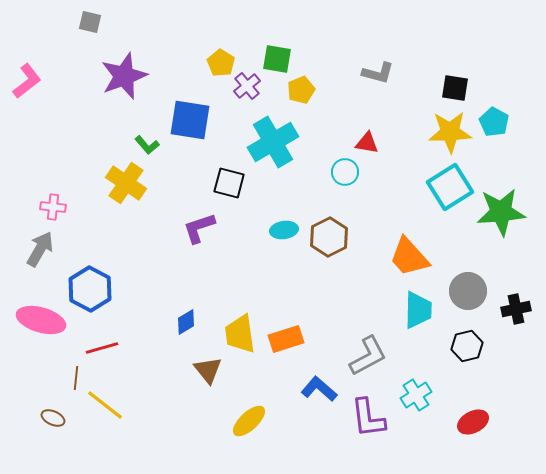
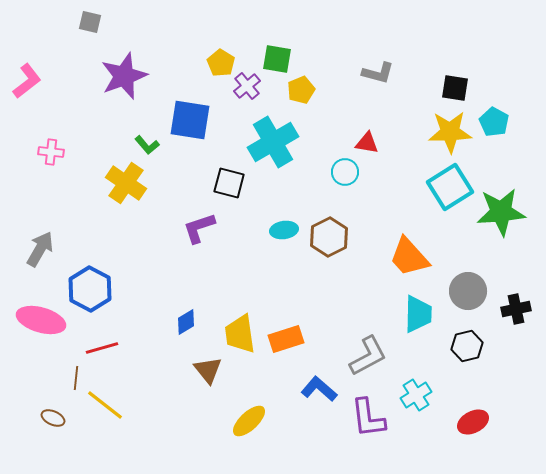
pink cross at (53, 207): moved 2 px left, 55 px up
cyan trapezoid at (418, 310): moved 4 px down
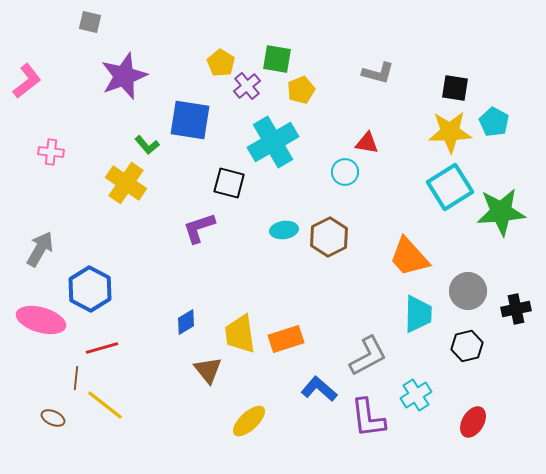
red ellipse at (473, 422): rotated 32 degrees counterclockwise
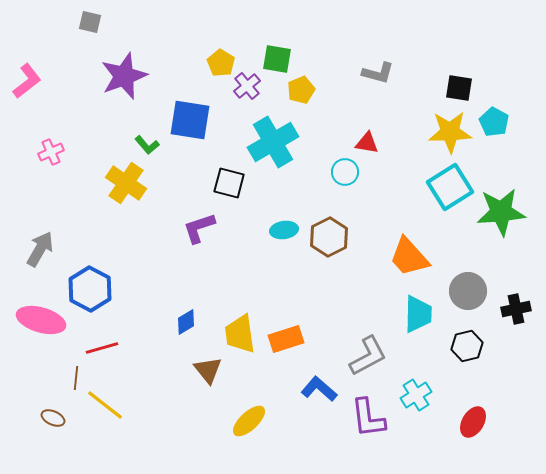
black square at (455, 88): moved 4 px right
pink cross at (51, 152): rotated 30 degrees counterclockwise
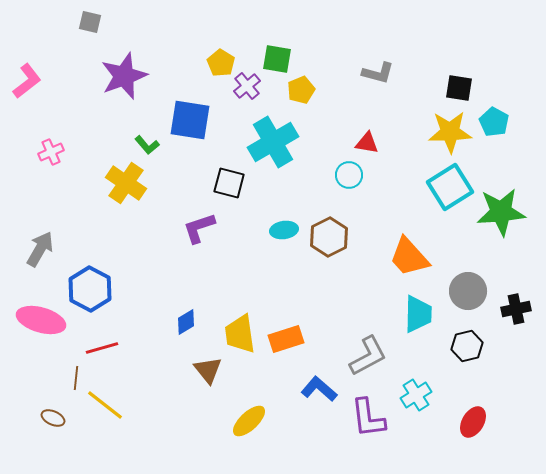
cyan circle at (345, 172): moved 4 px right, 3 px down
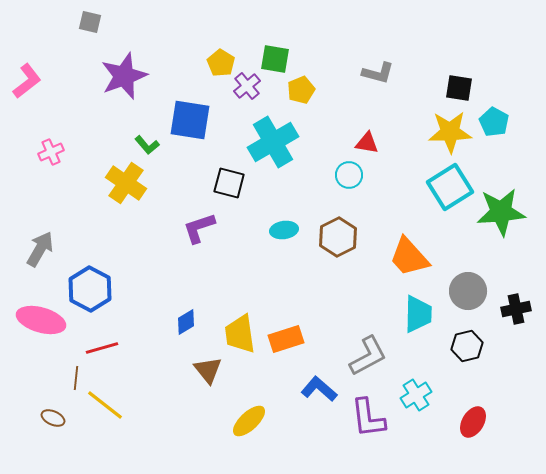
green square at (277, 59): moved 2 px left
brown hexagon at (329, 237): moved 9 px right
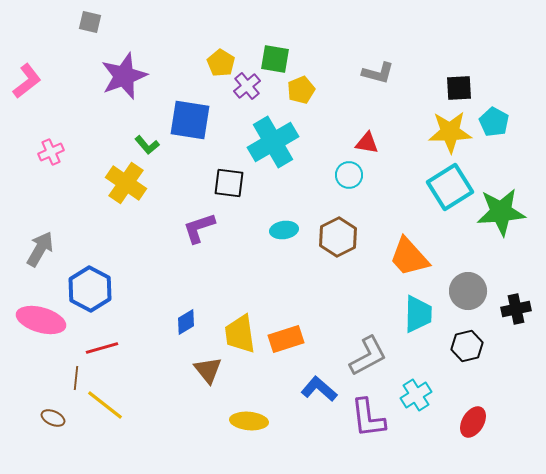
black square at (459, 88): rotated 12 degrees counterclockwise
black square at (229, 183): rotated 8 degrees counterclockwise
yellow ellipse at (249, 421): rotated 48 degrees clockwise
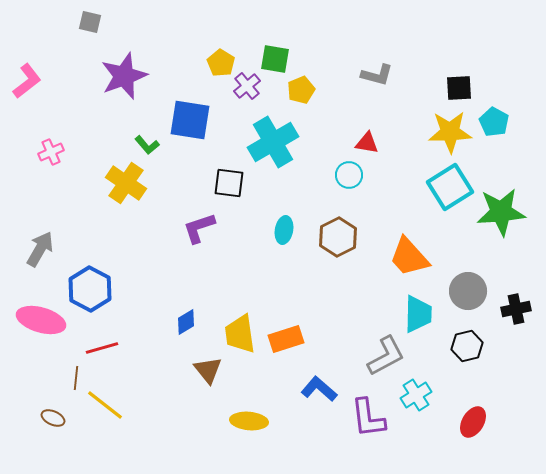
gray L-shape at (378, 73): moved 1 px left, 2 px down
cyan ellipse at (284, 230): rotated 72 degrees counterclockwise
gray L-shape at (368, 356): moved 18 px right
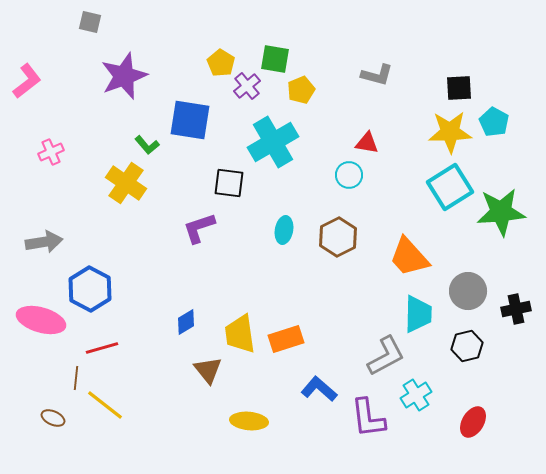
gray arrow at (40, 249): moved 4 px right, 7 px up; rotated 51 degrees clockwise
